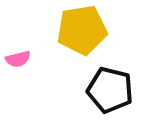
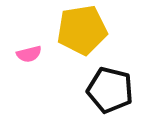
pink semicircle: moved 11 px right, 5 px up
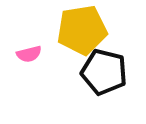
black pentagon: moved 6 px left, 18 px up
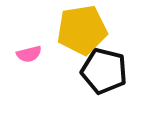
black pentagon: moved 1 px up
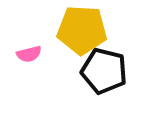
yellow pentagon: rotated 12 degrees clockwise
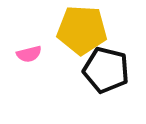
black pentagon: moved 2 px right, 1 px up
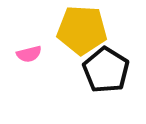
black pentagon: rotated 18 degrees clockwise
